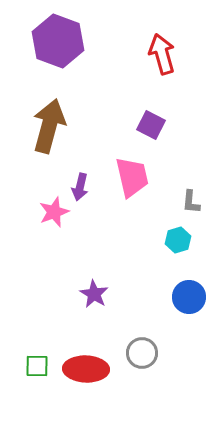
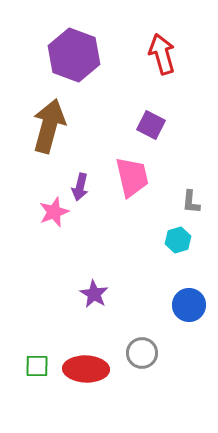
purple hexagon: moved 16 px right, 14 px down
blue circle: moved 8 px down
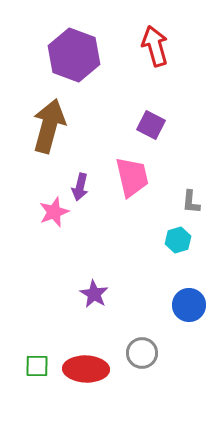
red arrow: moved 7 px left, 8 px up
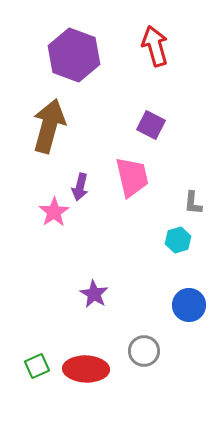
gray L-shape: moved 2 px right, 1 px down
pink star: rotated 12 degrees counterclockwise
gray circle: moved 2 px right, 2 px up
green square: rotated 25 degrees counterclockwise
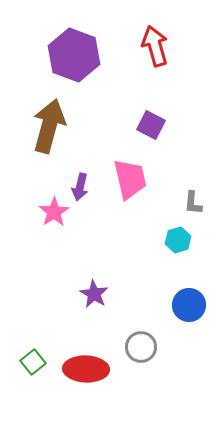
pink trapezoid: moved 2 px left, 2 px down
gray circle: moved 3 px left, 4 px up
green square: moved 4 px left, 4 px up; rotated 15 degrees counterclockwise
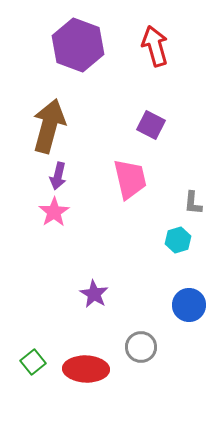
purple hexagon: moved 4 px right, 10 px up
purple arrow: moved 22 px left, 11 px up
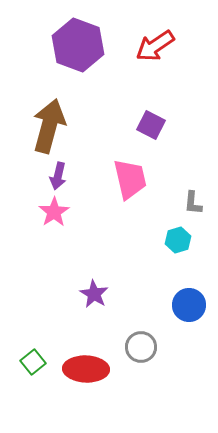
red arrow: rotated 108 degrees counterclockwise
